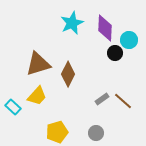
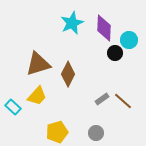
purple diamond: moved 1 px left
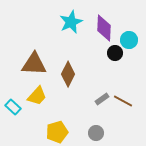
cyan star: moved 1 px left, 1 px up
brown triangle: moved 4 px left; rotated 20 degrees clockwise
brown line: rotated 12 degrees counterclockwise
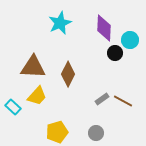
cyan star: moved 11 px left, 1 px down
cyan circle: moved 1 px right
brown triangle: moved 1 px left, 3 px down
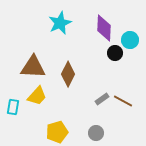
cyan rectangle: rotated 56 degrees clockwise
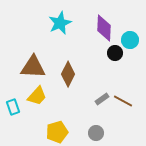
cyan rectangle: rotated 28 degrees counterclockwise
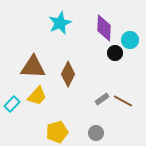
cyan rectangle: moved 1 px left, 3 px up; rotated 63 degrees clockwise
